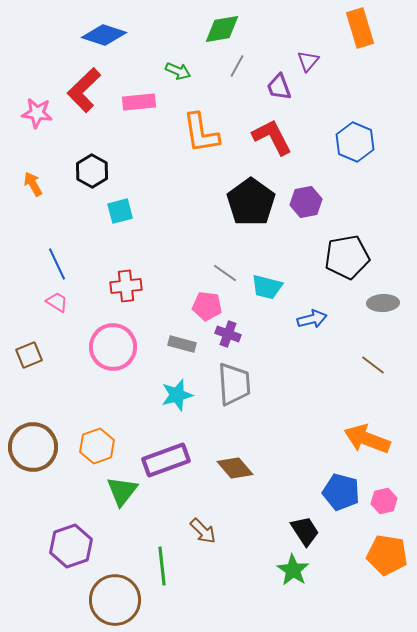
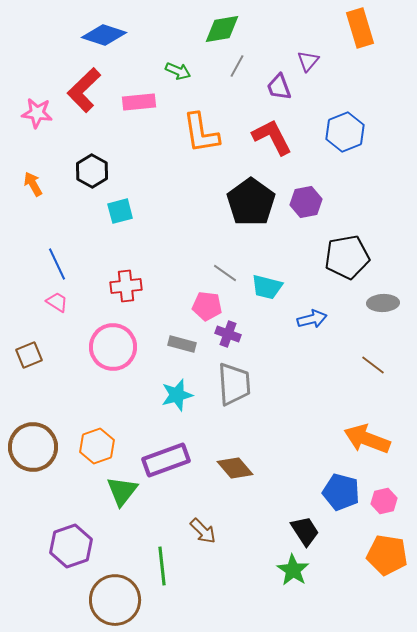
blue hexagon at (355, 142): moved 10 px left, 10 px up; rotated 15 degrees clockwise
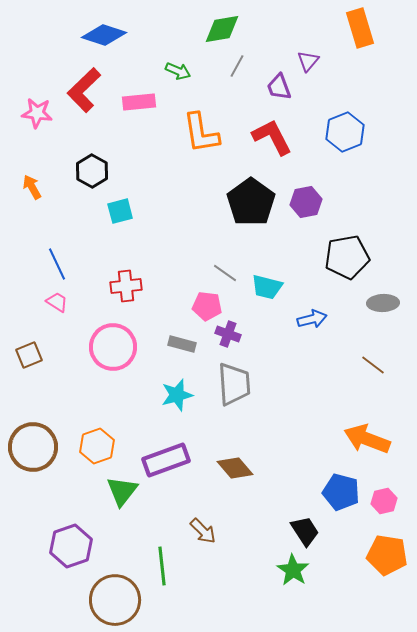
orange arrow at (33, 184): moved 1 px left, 3 px down
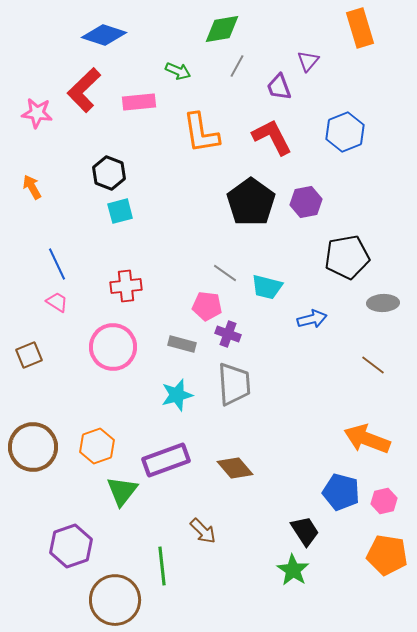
black hexagon at (92, 171): moved 17 px right, 2 px down; rotated 8 degrees counterclockwise
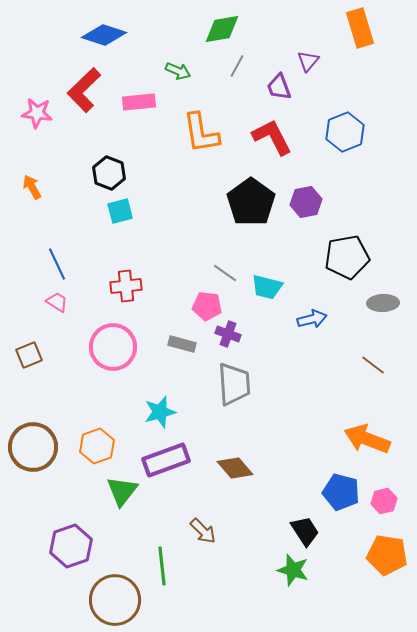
cyan star at (177, 395): moved 17 px left, 17 px down
green star at (293, 570): rotated 16 degrees counterclockwise
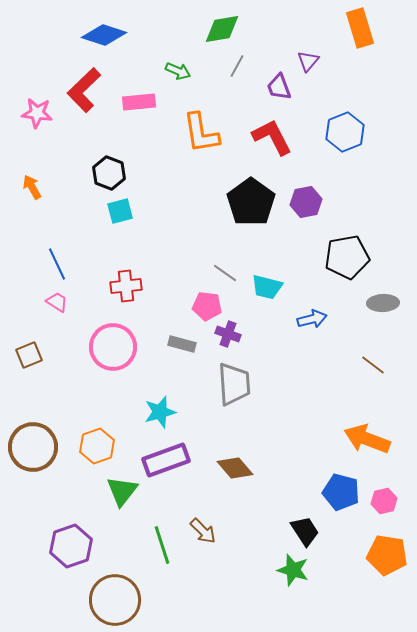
green line at (162, 566): moved 21 px up; rotated 12 degrees counterclockwise
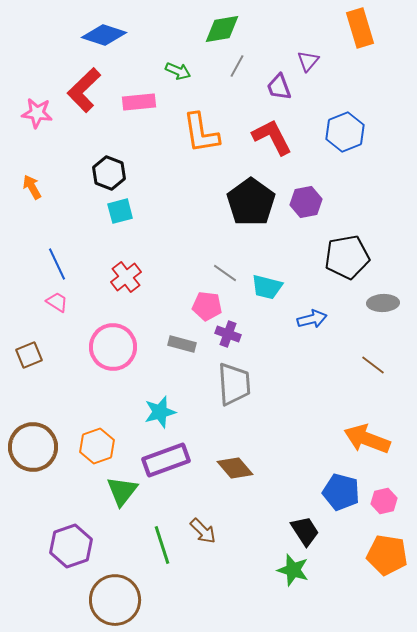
red cross at (126, 286): moved 9 px up; rotated 32 degrees counterclockwise
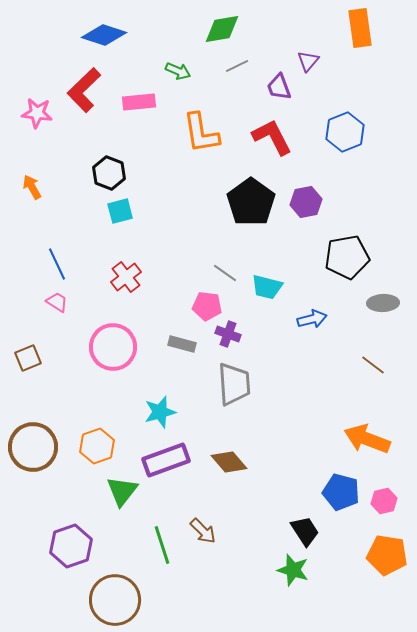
orange rectangle at (360, 28): rotated 9 degrees clockwise
gray line at (237, 66): rotated 35 degrees clockwise
brown square at (29, 355): moved 1 px left, 3 px down
brown diamond at (235, 468): moved 6 px left, 6 px up
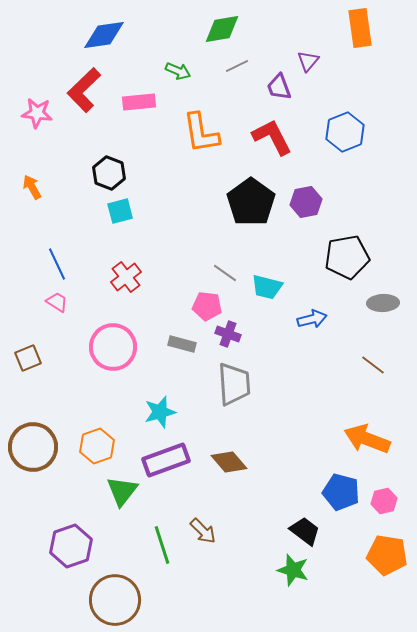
blue diamond at (104, 35): rotated 27 degrees counterclockwise
black trapezoid at (305, 531): rotated 20 degrees counterclockwise
